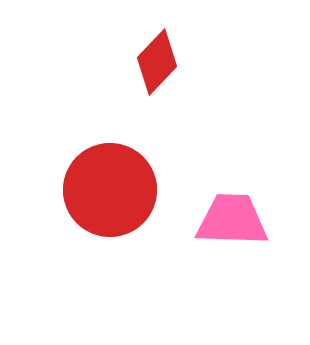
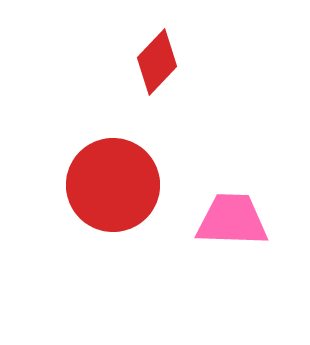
red circle: moved 3 px right, 5 px up
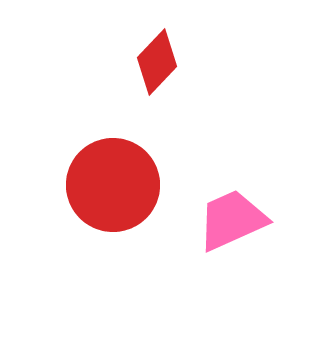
pink trapezoid: rotated 26 degrees counterclockwise
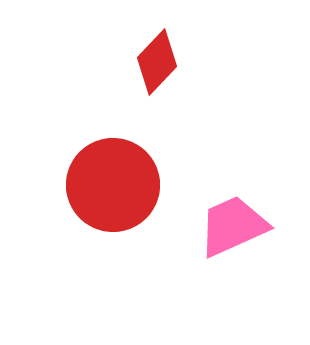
pink trapezoid: moved 1 px right, 6 px down
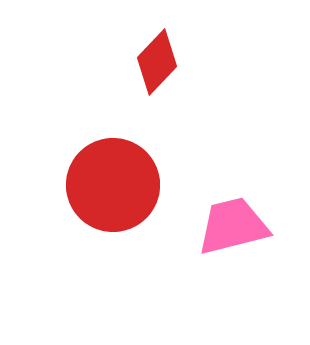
pink trapezoid: rotated 10 degrees clockwise
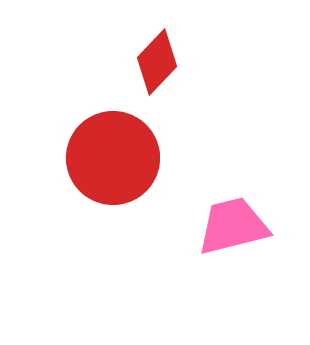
red circle: moved 27 px up
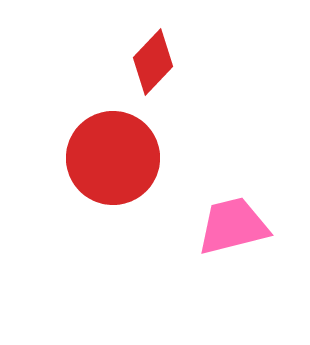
red diamond: moved 4 px left
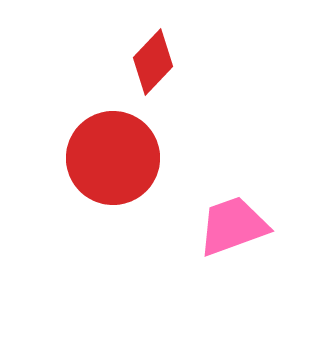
pink trapezoid: rotated 6 degrees counterclockwise
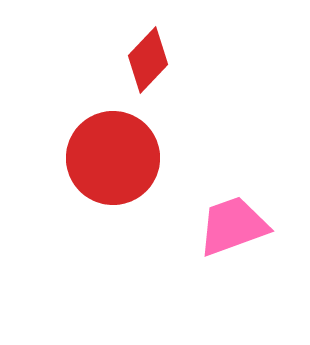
red diamond: moved 5 px left, 2 px up
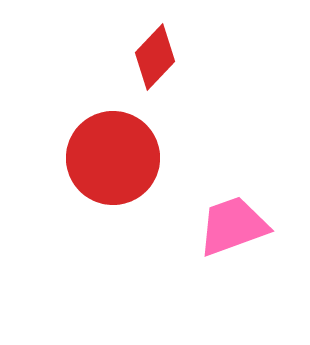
red diamond: moved 7 px right, 3 px up
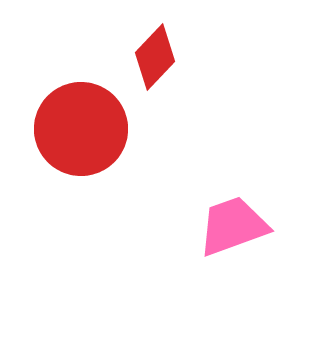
red circle: moved 32 px left, 29 px up
